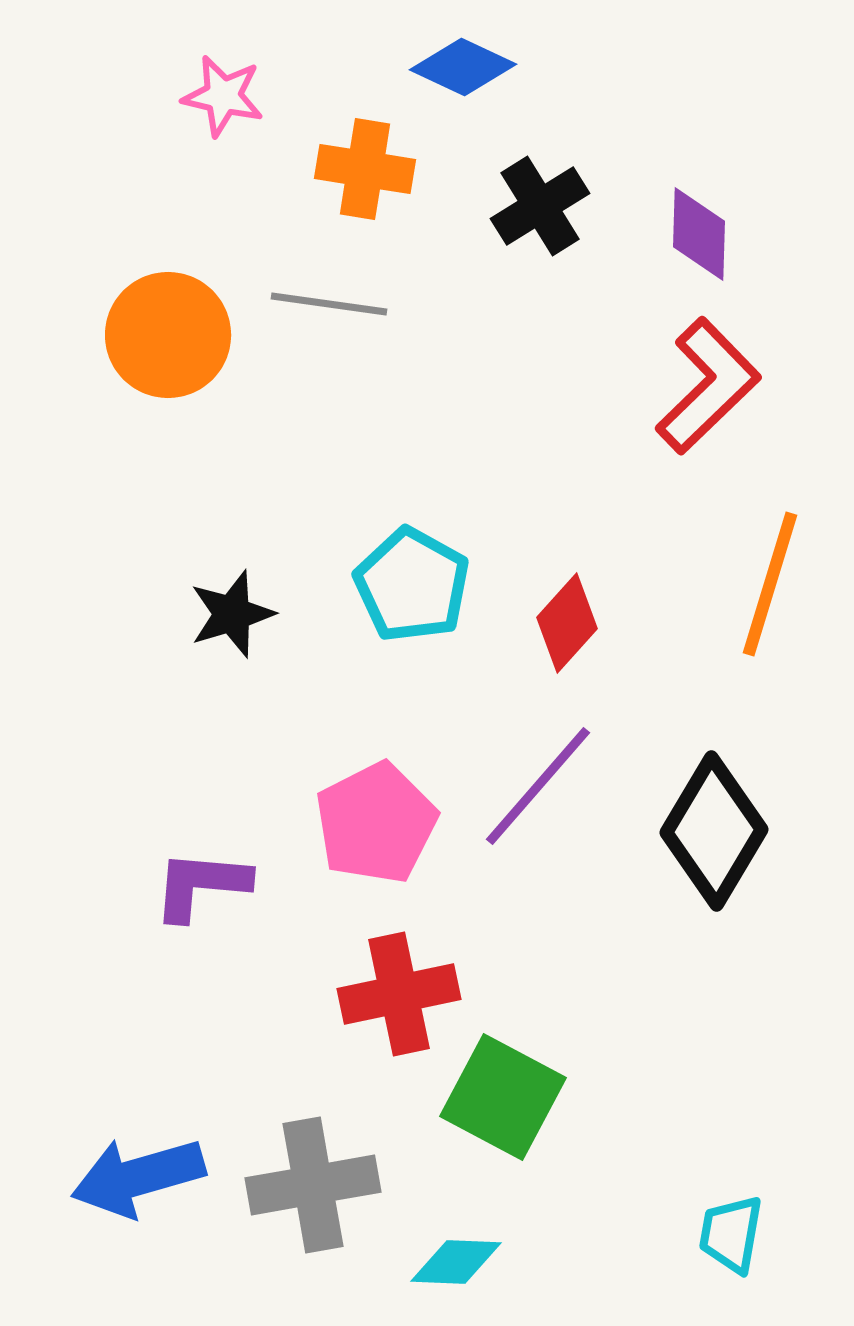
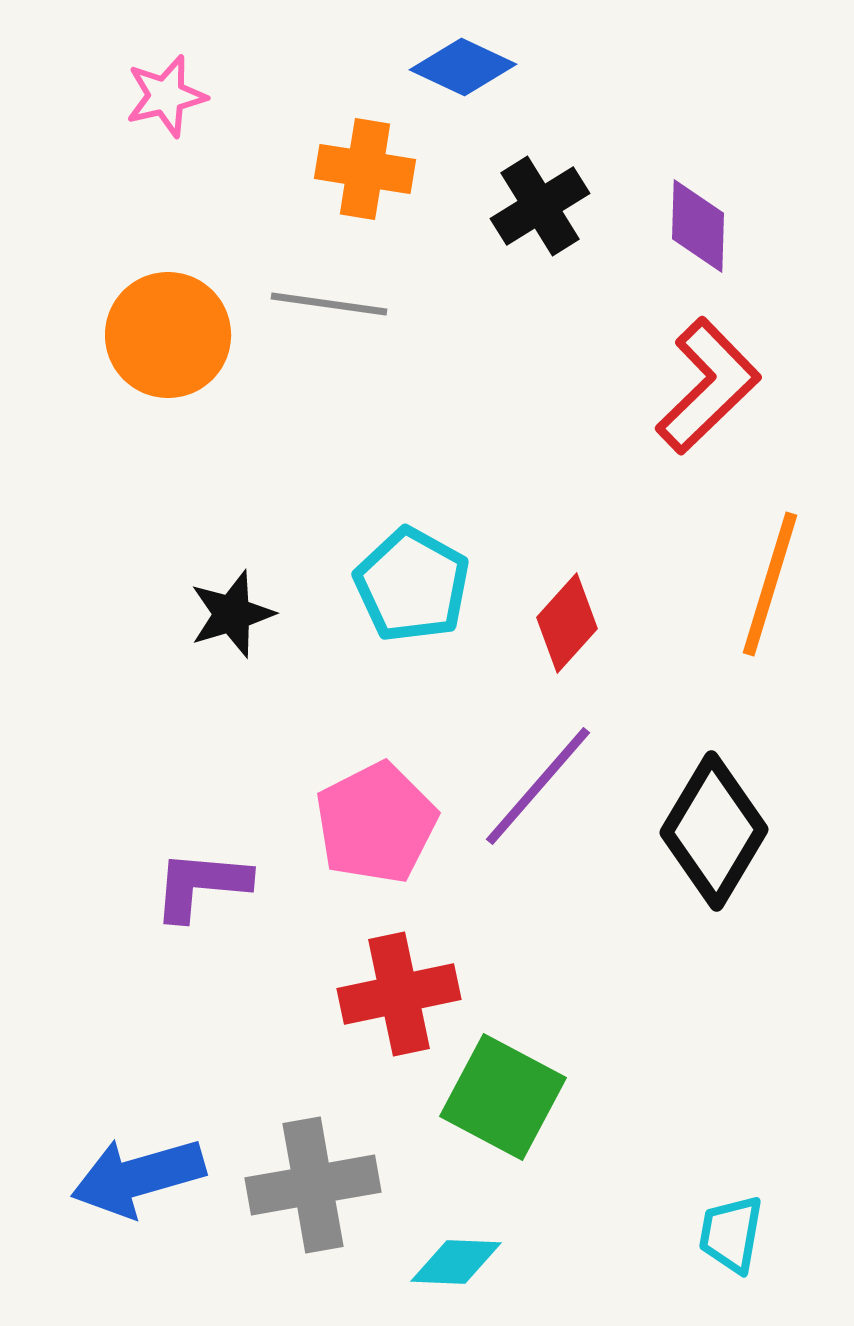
pink star: moved 57 px left; rotated 26 degrees counterclockwise
purple diamond: moved 1 px left, 8 px up
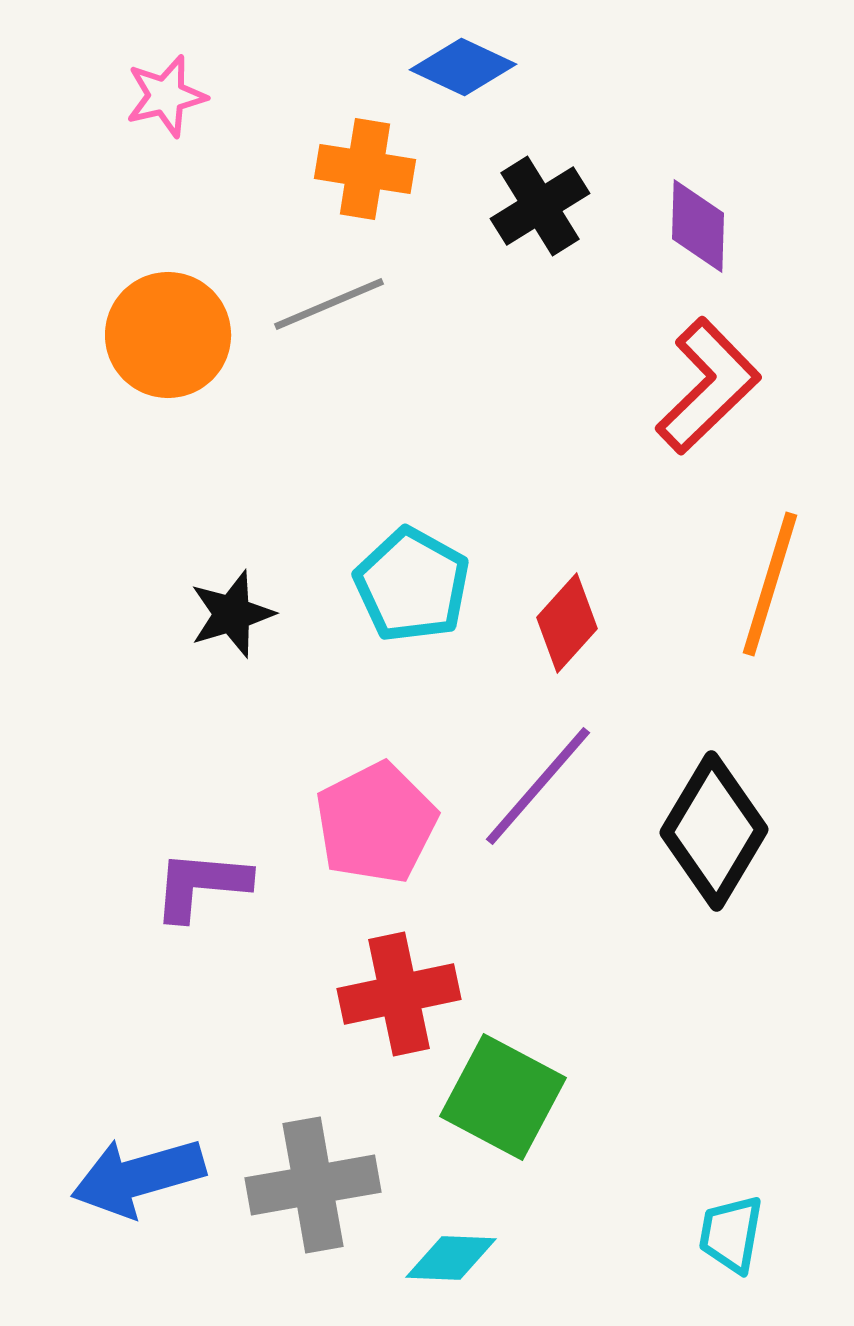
gray line: rotated 31 degrees counterclockwise
cyan diamond: moved 5 px left, 4 px up
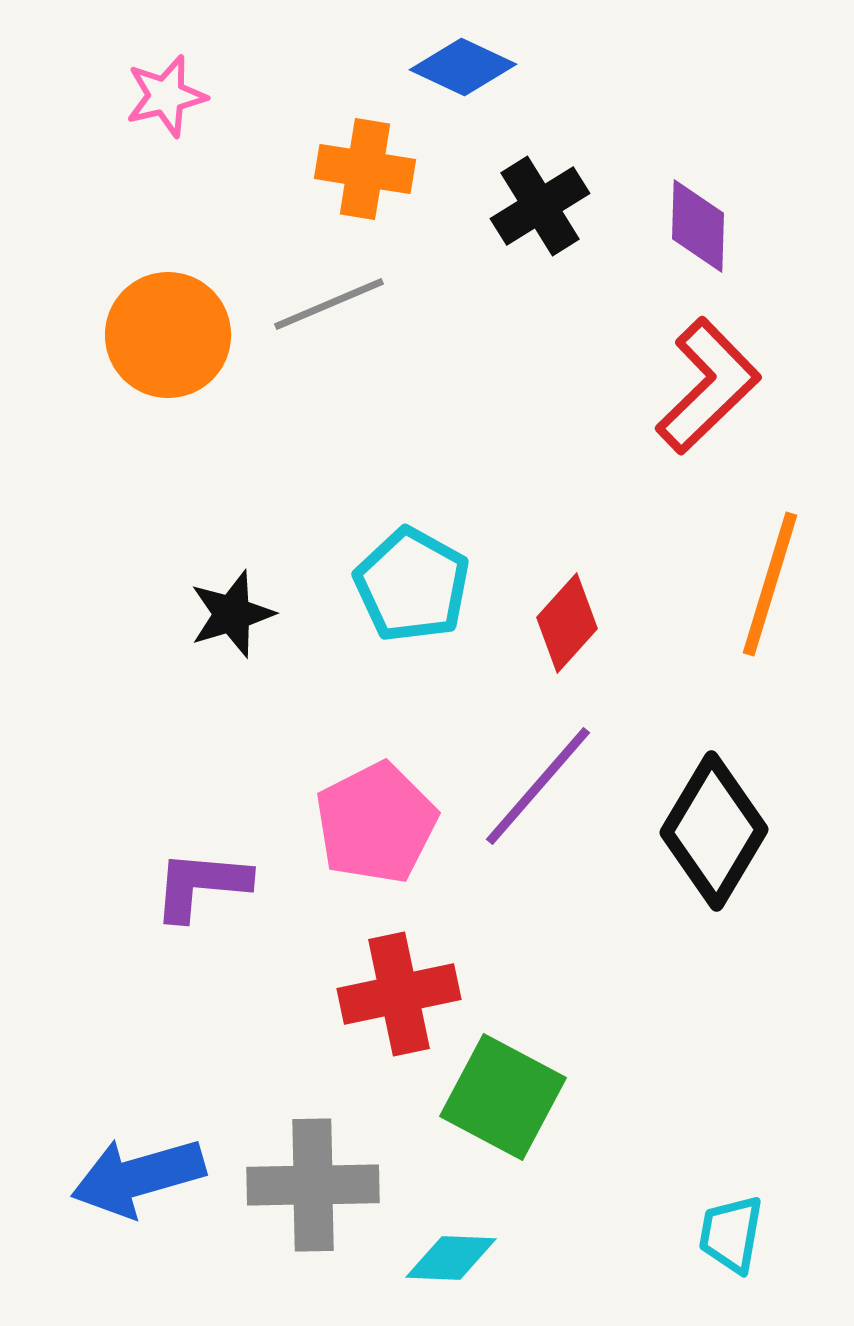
gray cross: rotated 9 degrees clockwise
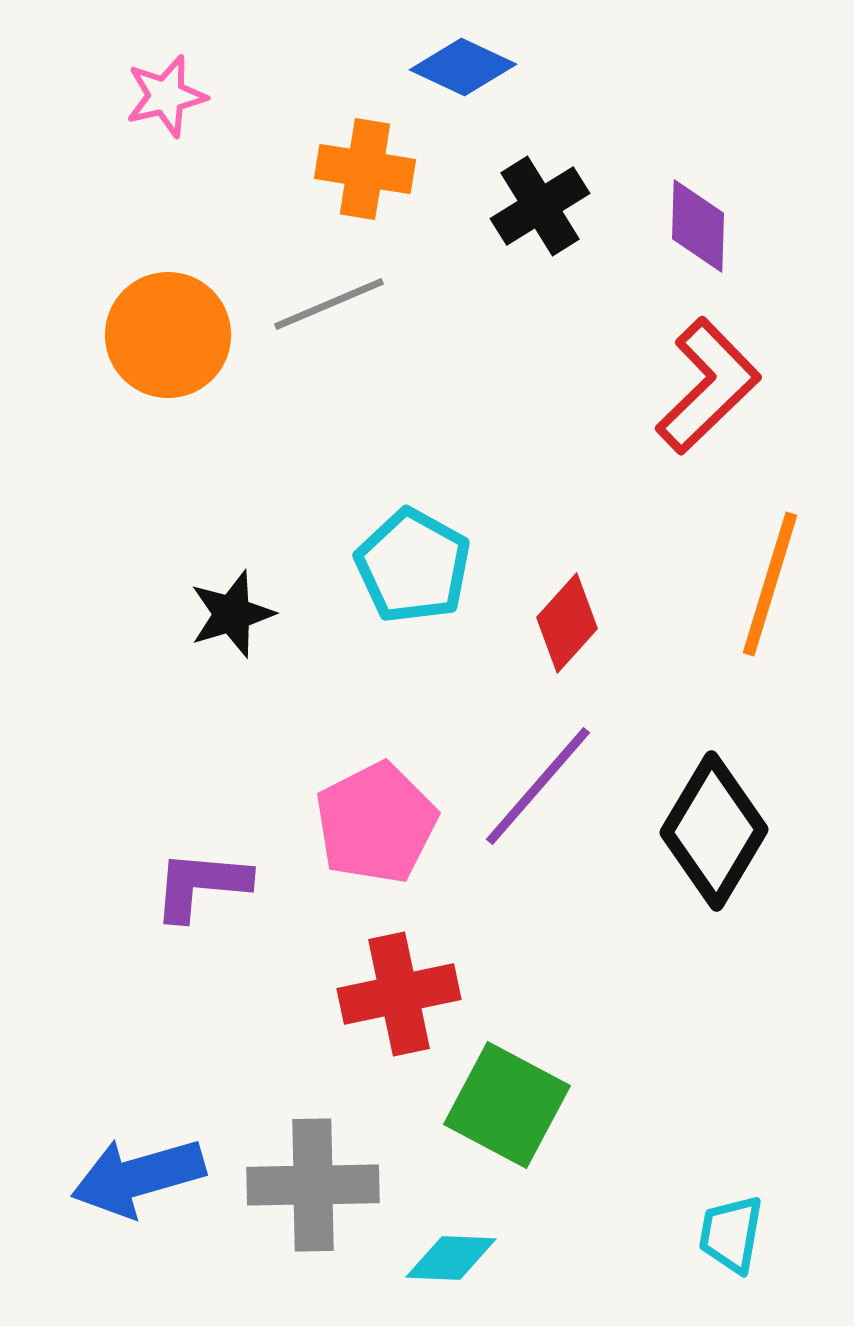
cyan pentagon: moved 1 px right, 19 px up
green square: moved 4 px right, 8 px down
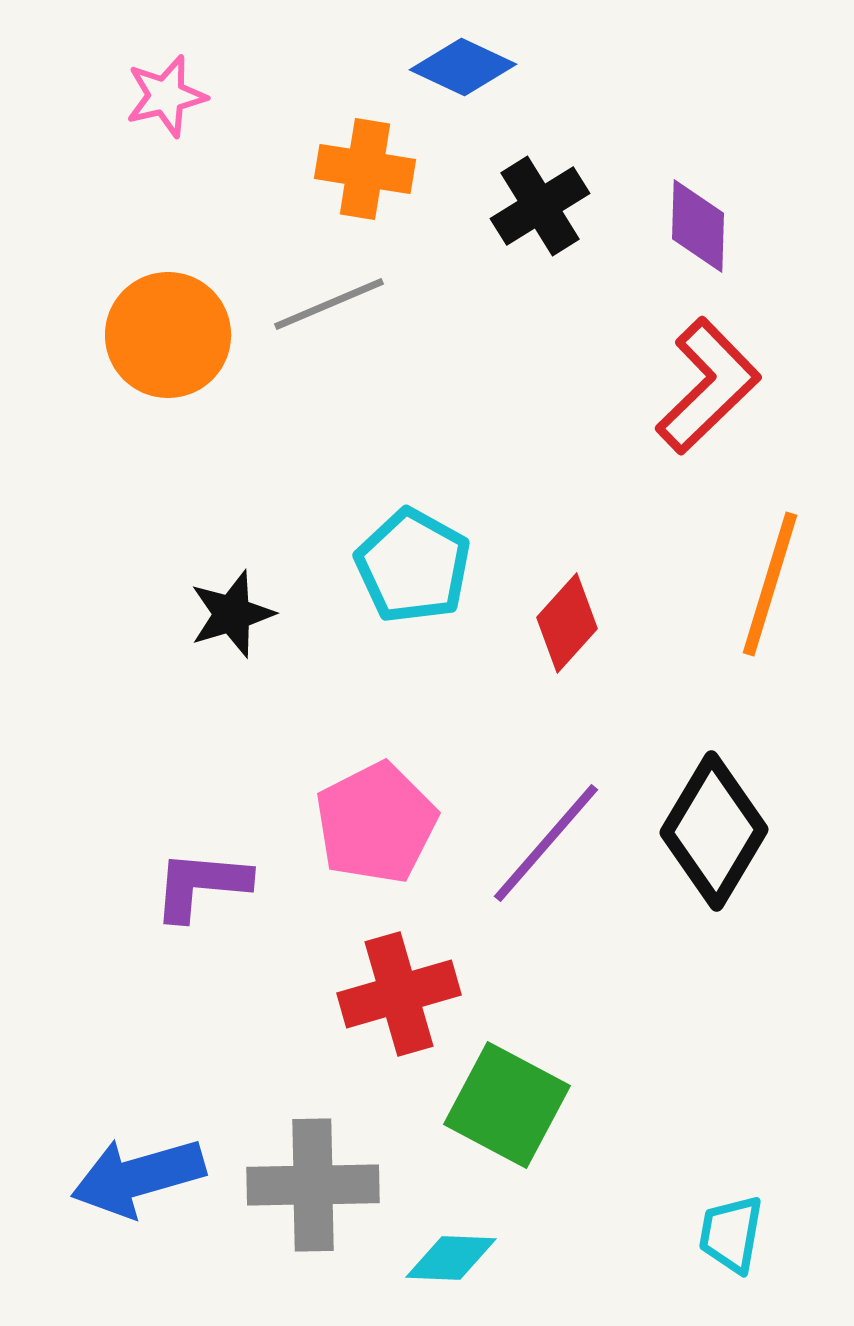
purple line: moved 8 px right, 57 px down
red cross: rotated 4 degrees counterclockwise
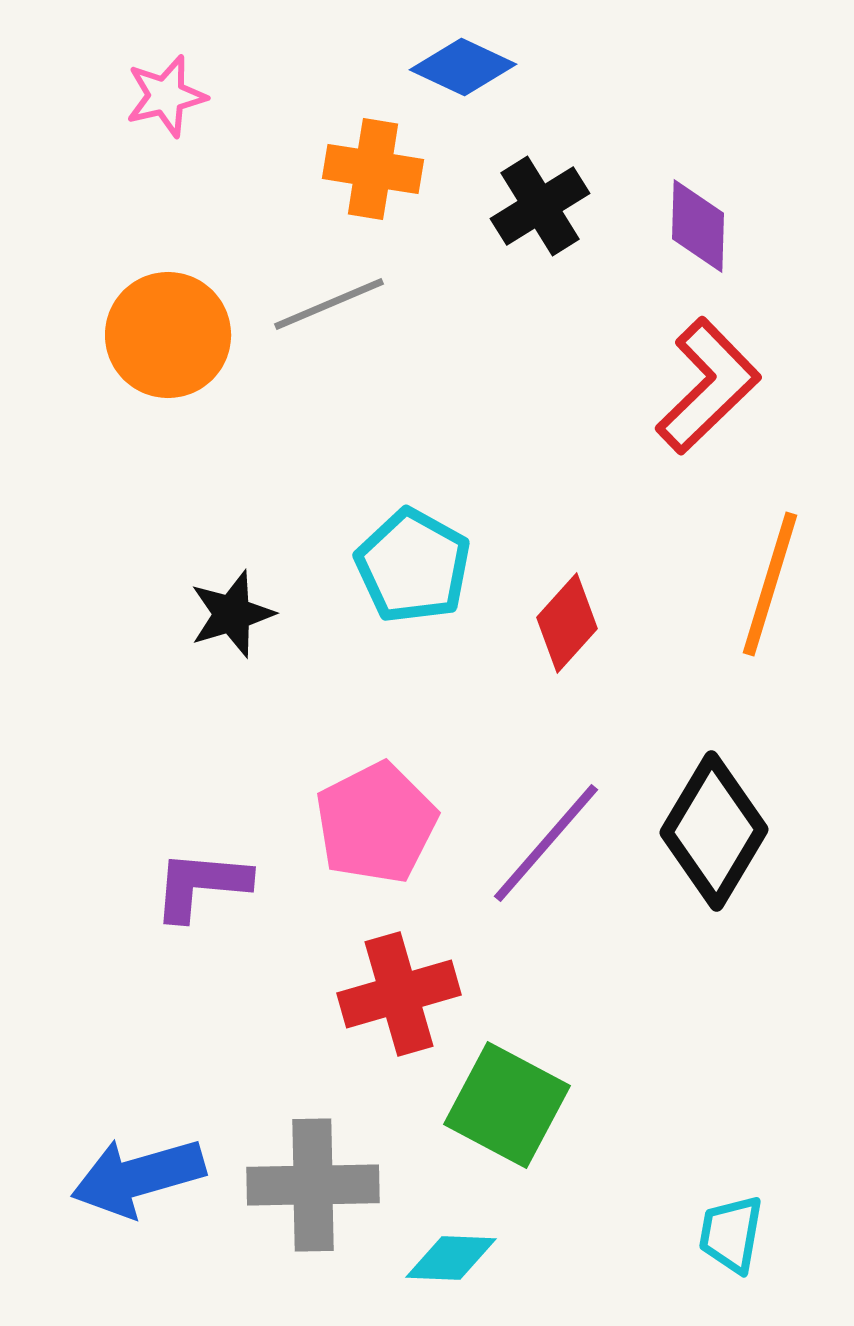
orange cross: moved 8 px right
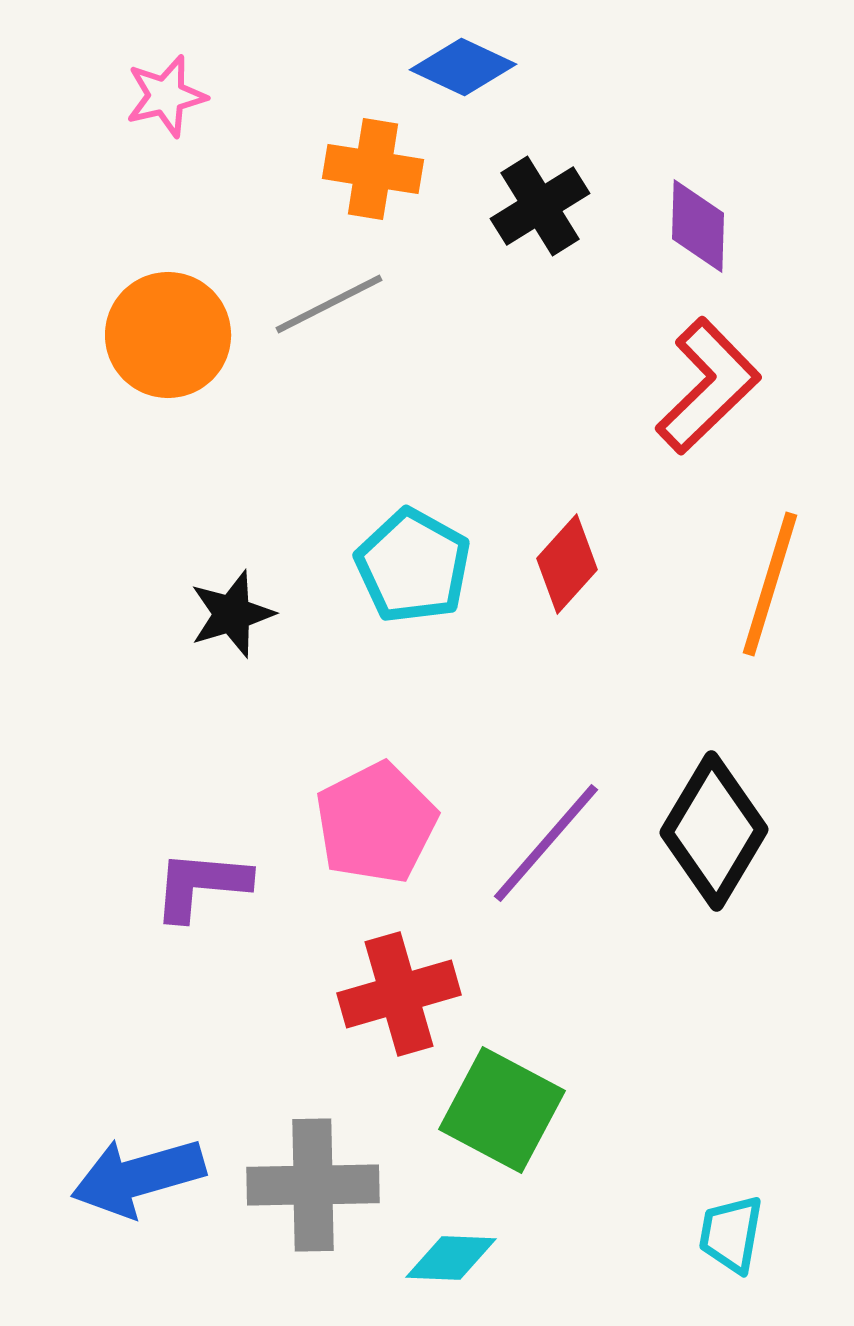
gray line: rotated 4 degrees counterclockwise
red diamond: moved 59 px up
green square: moved 5 px left, 5 px down
